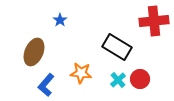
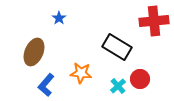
blue star: moved 1 px left, 2 px up
cyan cross: moved 6 px down
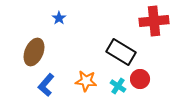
black rectangle: moved 4 px right, 5 px down
orange star: moved 5 px right, 8 px down
cyan cross: rotated 14 degrees counterclockwise
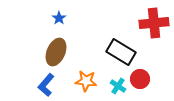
red cross: moved 2 px down
brown ellipse: moved 22 px right
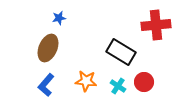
blue star: rotated 24 degrees clockwise
red cross: moved 2 px right, 2 px down
brown ellipse: moved 8 px left, 4 px up
red circle: moved 4 px right, 3 px down
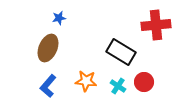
blue L-shape: moved 2 px right, 1 px down
